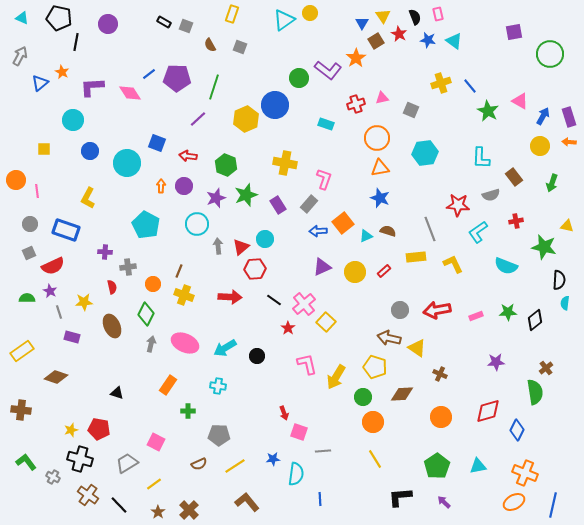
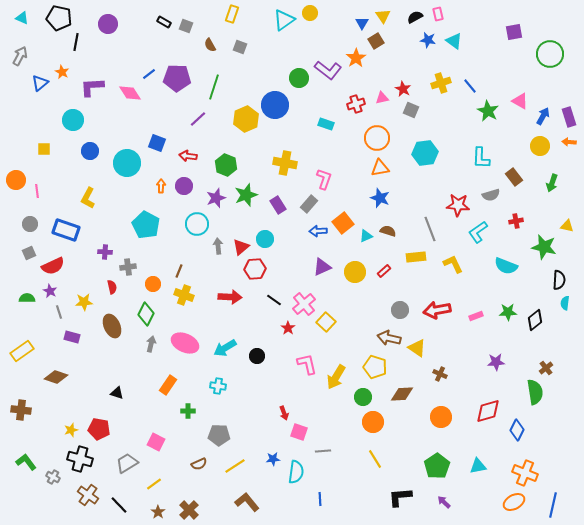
black semicircle at (415, 17): rotated 98 degrees counterclockwise
red star at (399, 34): moved 4 px right, 55 px down
cyan semicircle at (296, 474): moved 2 px up
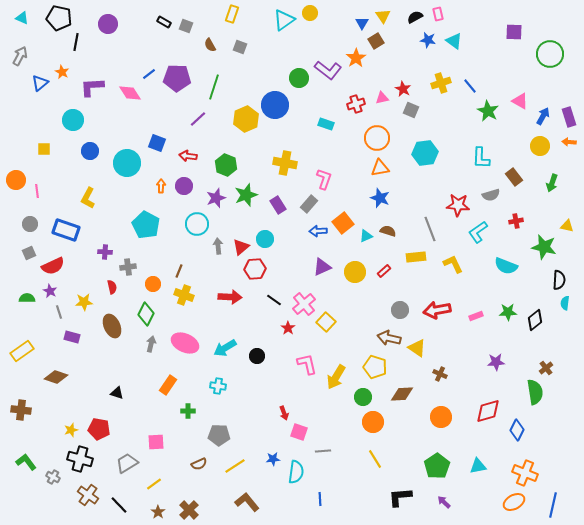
purple square at (514, 32): rotated 12 degrees clockwise
pink square at (156, 442): rotated 30 degrees counterclockwise
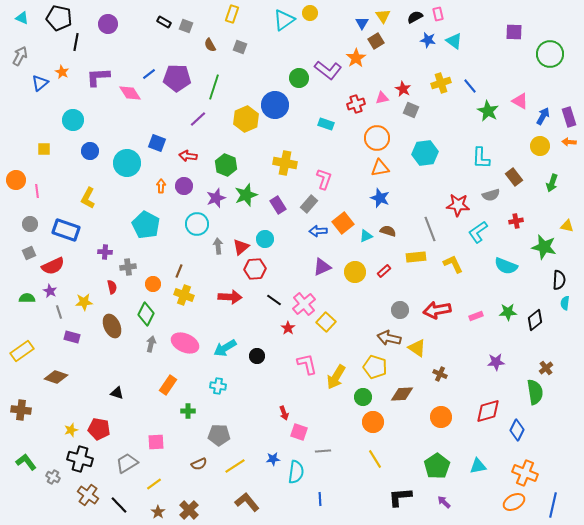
purple L-shape at (92, 87): moved 6 px right, 10 px up
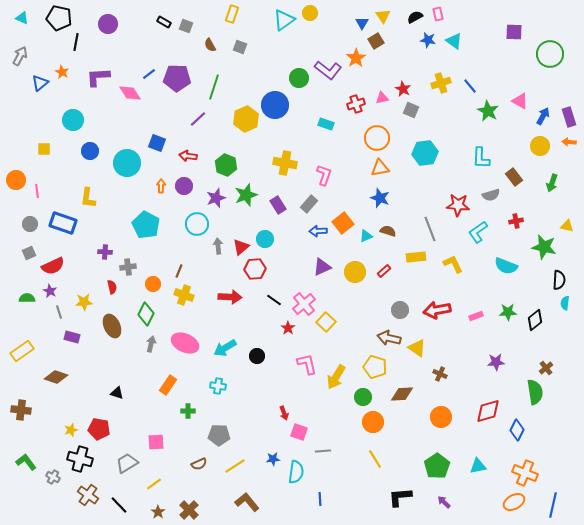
pink L-shape at (324, 179): moved 4 px up
yellow L-shape at (88, 198): rotated 20 degrees counterclockwise
blue rectangle at (66, 230): moved 3 px left, 7 px up
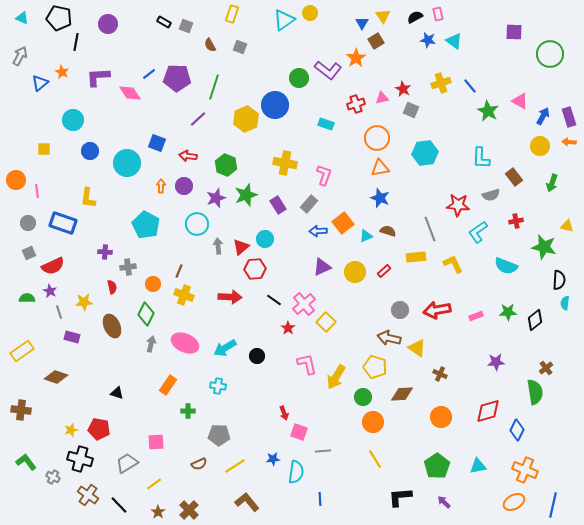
gray circle at (30, 224): moved 2 px left, 1 px up
orange cross at (525, 473): moved 3 px up
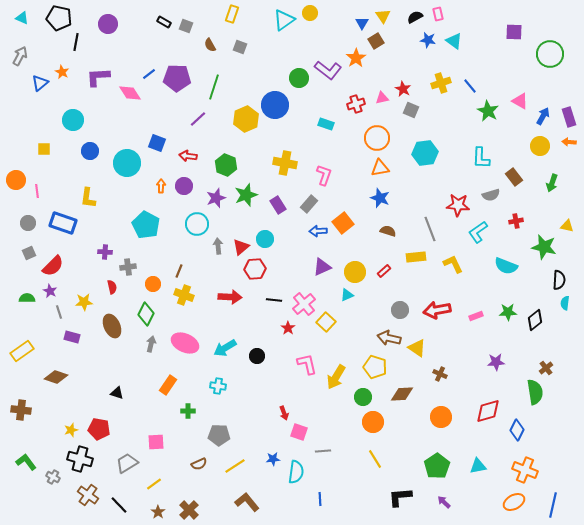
cyan triangle at (366, 236): moved 19 px left, 59 px down
red semicircle at (53, 266): rotated 20 degrees counterclockwise
black line at (274, 300): rotated 28 degrees counterclockwise
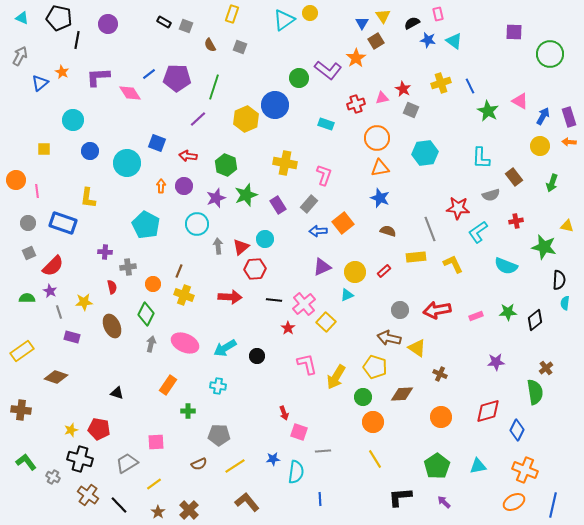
black semicircle at (415, 17): moved 3 px left, 6 px down
black line at (76, 42): moved 1 px right, 2 px up
blue line at (470, 86): rotated 14 degrees clockwise
red star at (458, 205): moved 3 px down
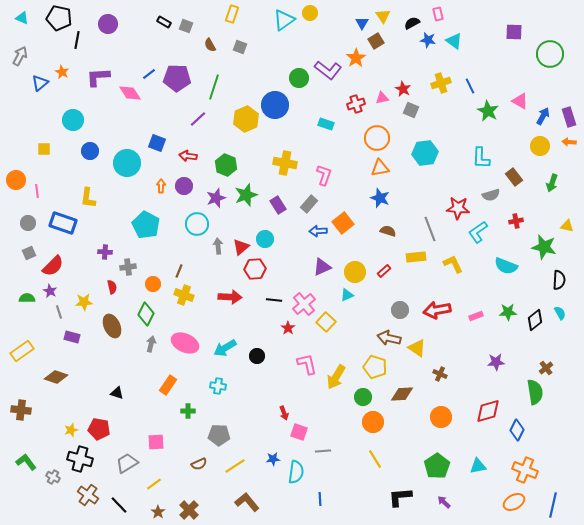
cyan semicircle at (565, 303): moved 5 px left, 10 px down; rotated 144 degrees clockwise
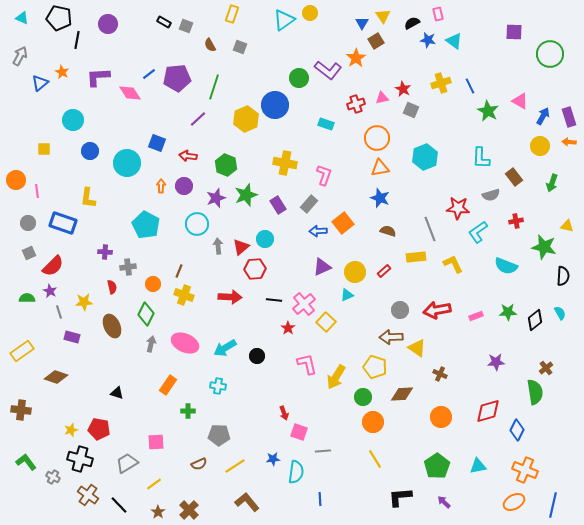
purple pentagon at (177, 78): rotated 8 degrees counterclockwise
cyan hexagon at (425, 153): moved 4 px down; rotated 15 degrees counterclockwise
black semicircle at (559, 280): moved 4 px right, 4 px up
brown arrow at (389, 338): moved 2 px right, 1 px up; rotated 15 degrees counterclockwise
